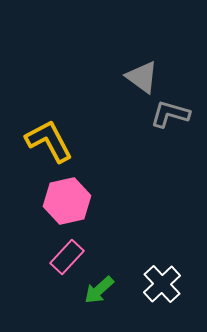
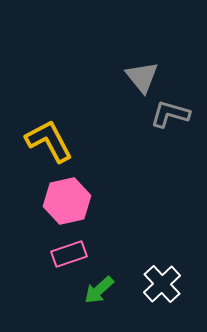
gray triangle: rotated 15 degrees clockwise
pink rectangle: moved 2 px right, 3 px up; rotated 28 degrees clockwise
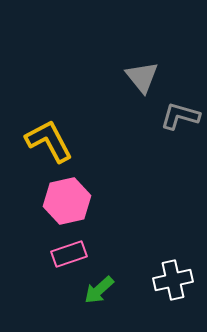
gray L-shape: moved 10 px right, 2 px down
white cross: moved 11 px right, 4 px up; rotated 30 degrees clockwise
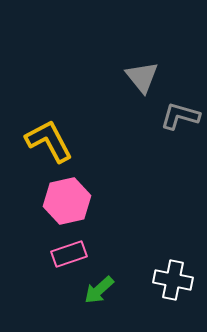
white cross: rotated 24 degrees clockwise
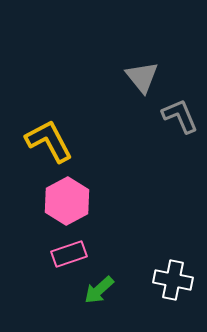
gray L-shape: rotated 51 degrees clockwise
pink hexagon: rotated 15 degrees counterclockwise
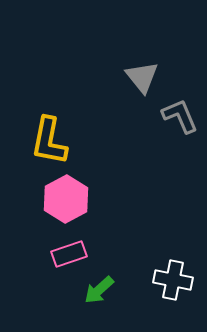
yellow L-shape: rotated 141 degrees counterclockwise
pink hexagon: moved 1 px left, 2 px up
